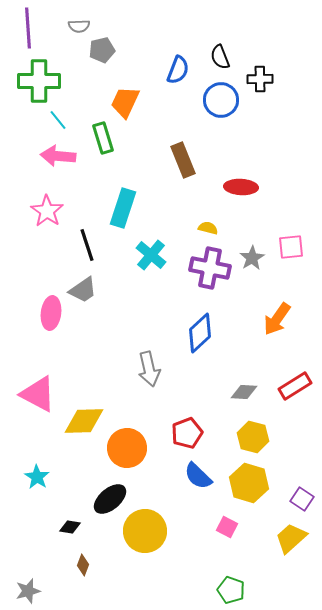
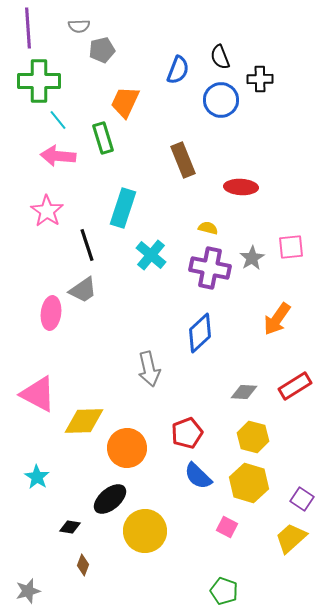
green pentagon at (231, 590): moved 7 px left, 1 px down
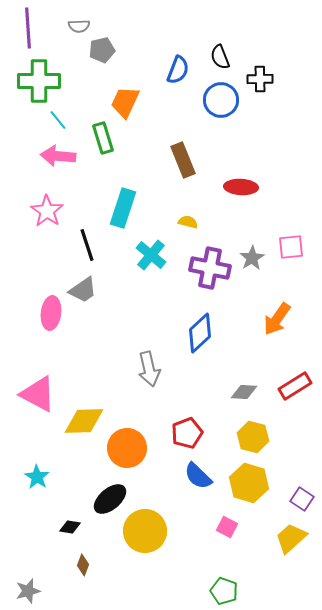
yellow semicircle at (208, 228): moved 20 px left, 6 px up
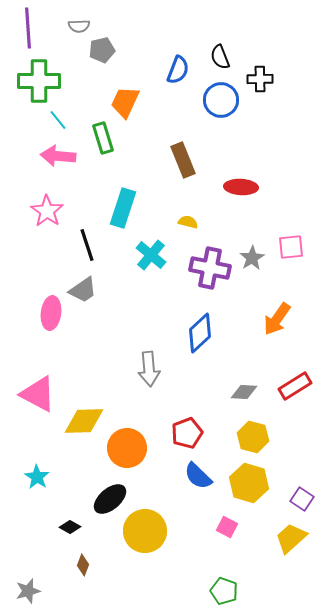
gray arrow at (149, 369): rotated 8 degrees clockwise
black diamond at (70, 527): rotated 20 degrees clockwise
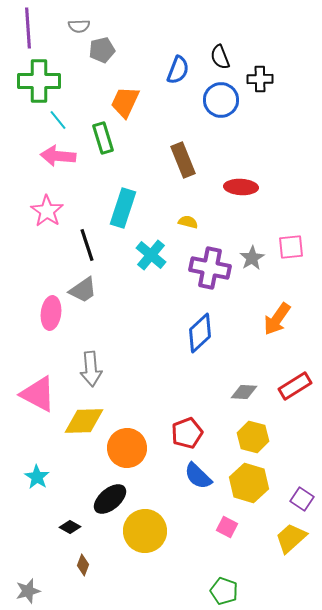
gray arrow at (149, 369): moved 58 px left
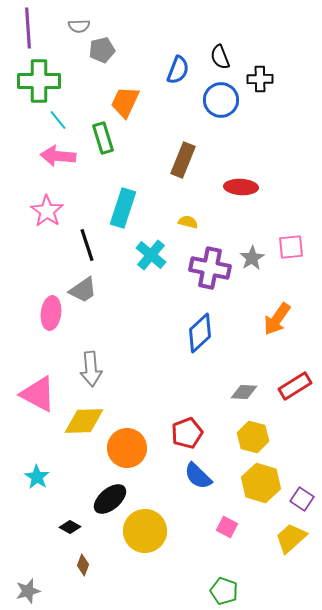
brown rectangle at (183, 160): rotated 44 degrees clockwise
yellow hexagon at (249, 483): moved 12 px right
